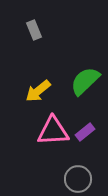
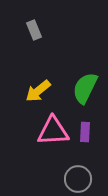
green semicircle: moved 7 px down; rotated 20 degrees counterclockwise
purple rectangle: rotated 48 degrees counterclockwise
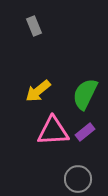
gray rectangle: moved 4 px up
green semicircle: moved 6 px down
purple rectangle: rotated 48 degrees clockwise
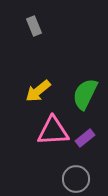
purple rectangle: moved 6 px down
gray circle: moved 2 px left
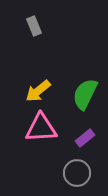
pink triangle: moved 12 px left, 3 px up
gray circle: moved 1 px right, 6 px up
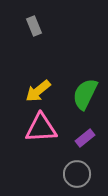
gray circle: moved 1 px down
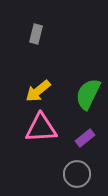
gray rectangle: moved 2 px right, 8 px down; rotated 36 degrees clockwise
green semicircle: moved 3 px right
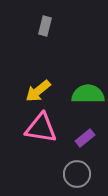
gray rectangle: moved 9 px right, 8 px up
green semicircle: rotated 64 degrees clockwise
pink triangle: rotated 12 degrees clockwise
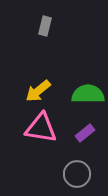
purple rectangle: moved 5 px up
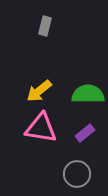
yellow arrow: moved 1 px right
